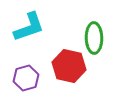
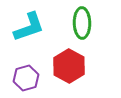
green ellipse: moved 12 px left, 15 px up
red hexagon: rotated 16 degrees clockwise
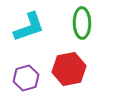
red hexagon: moved 3 px down; rotated 20 degrees clockwise
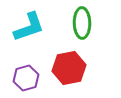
red hexagon: moved 1 px up
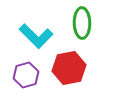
cyan L-shape: moved 7 px right, 9 px down; rotated 64 degrees clockwise
purple hexagon: moved 3 px up
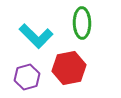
purple hexagon: moved 1 px right, 2 px down
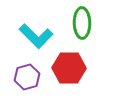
red hexagon: rotated 12 degrees clockwise
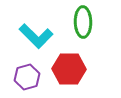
green ellipse: moved 1 px right, 1 px up
red hexagon: moved 1 px down
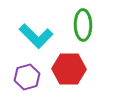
green ellipse: moved 3 px down
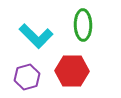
red hexagon: moved 3 px right, 2 px down
